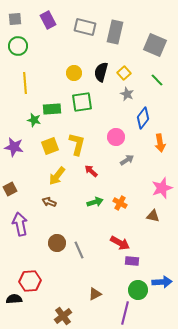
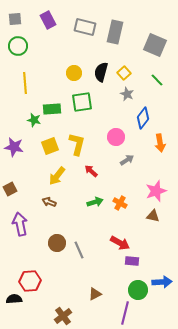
pink star at (162, 188): moved 6 px left, 3 px down
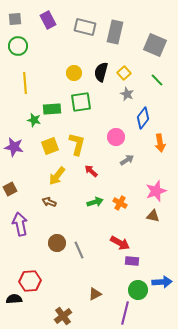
green square at (82, 102): moved 1 px left
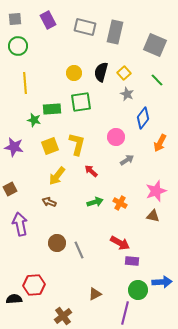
orange arrow at (160, 143): rotated 36 degrees clockwise
red hexagon at (30, 281): moved 4 px right, 4 px down
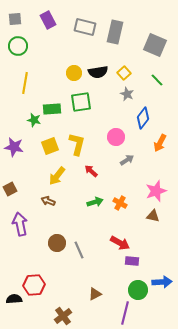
black semicircle at (101, 72): moved 3 px left; rotated 114 degrees counterclockwise
yellow line at (25, 83): rotated 15 degrees clockwise
brown arrow at (49, 202): moved 1 px left, 1 px up
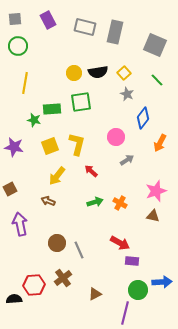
brown cross at (63, 316): moved 38 px up
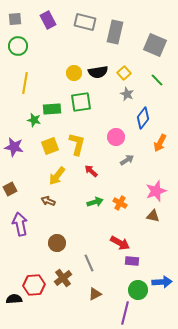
gray rectangle at (85, 27): moved 5 px up
gray line at (79, 250): moved 10 px right, 13 px down
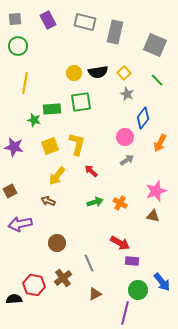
pink circle at (116, 137): moved 9 px right
brown square at (10, 189): moved 2 px down
purple arrow at (20, 224): rotated 90 degrees counterclockwise
blue arrow at (162, 282): rotated 54 degrees clockwise
red hexagon at (34, 285): rotated 15 degrees clockwise
